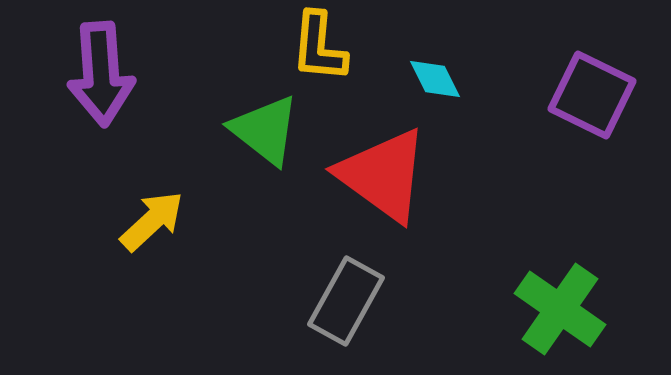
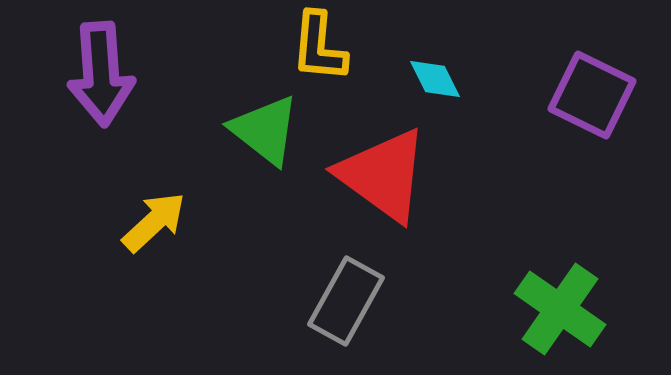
yellow arrow: moved 2 px right, 1 px down
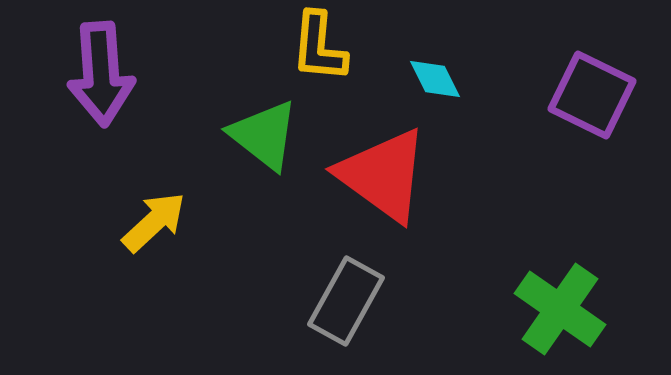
green triangle: moved 1 px left, 5 px down
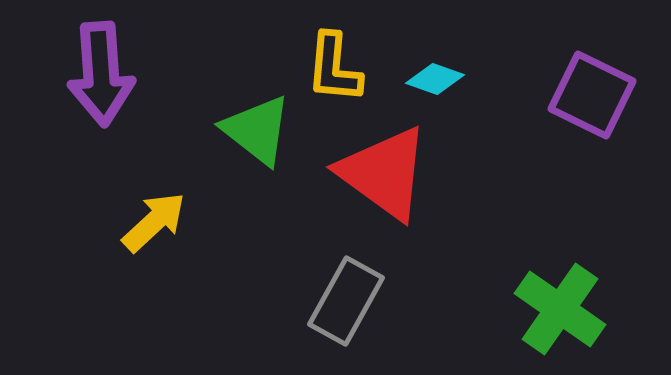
yellow L-shape: moved 15 px right, 21 px down
cyan diamond: rotated 44 degrees counterclockwise
green triangle: moved 7 px left, 5 px up
red triangle: moved 1 px right, 2 px up
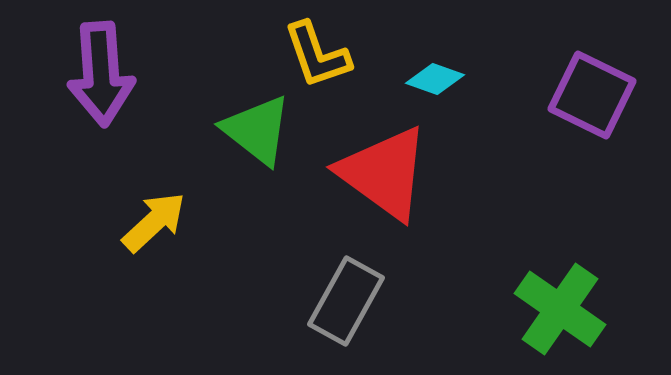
yellow L-shape: moved 17 px left, 13 px up; rotated 24 degrees counterclockwise
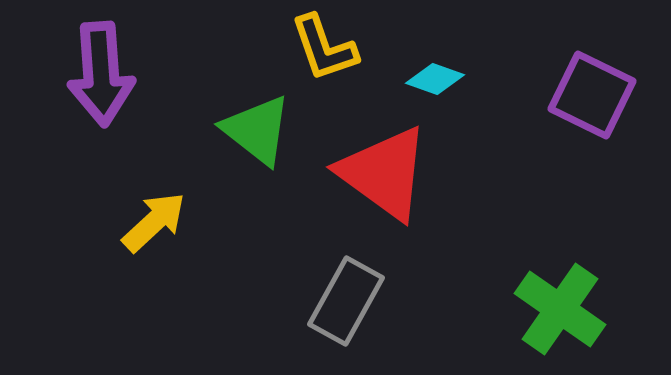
yellow L-shape: moved 7 px right, 7 px up
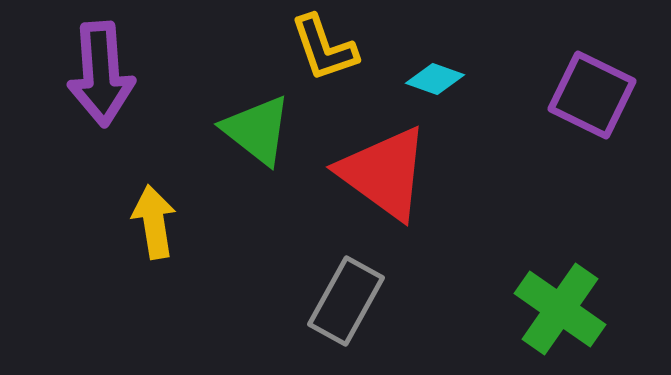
yellow arrow: rotated 56 degrees counterclockwise
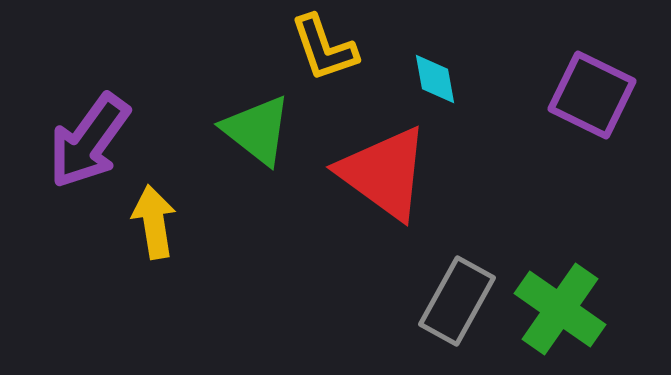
purple arrow: moved 12 px left, 67 px down; rotated 40 degrees clockwise
cyan diamond: rotated 60 degrees clockwise
gray rectangle: moved 111 px right
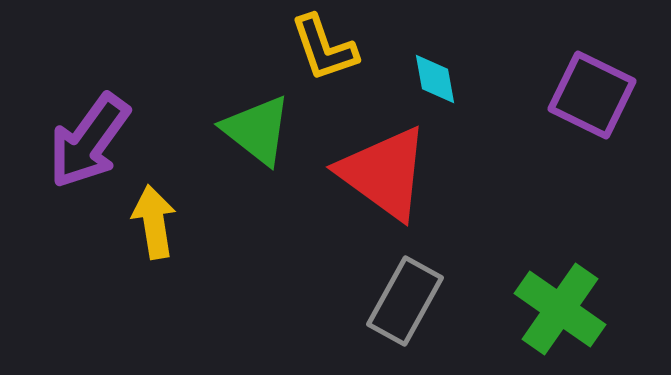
gray rectangle: moved 52 px left
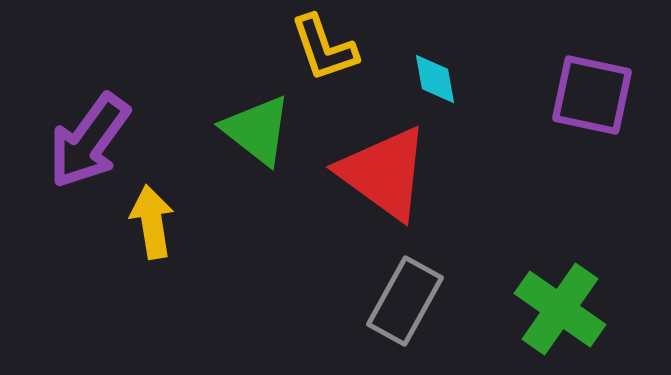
purple square: rotated 14 degrees counterclockwise
yellow arrow: moved 2 px left
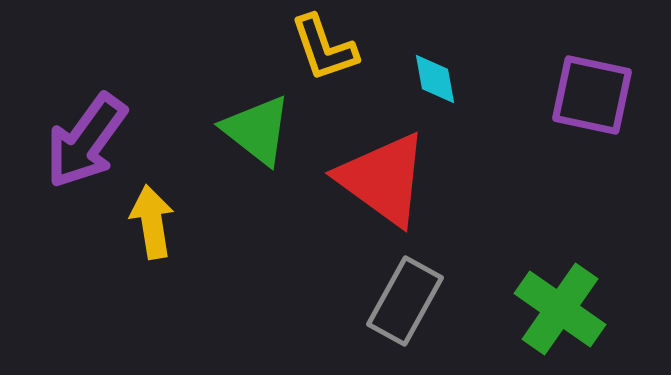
purple arrow: moved 3 px left
red triangle: moved 1 px left, 6 px down
